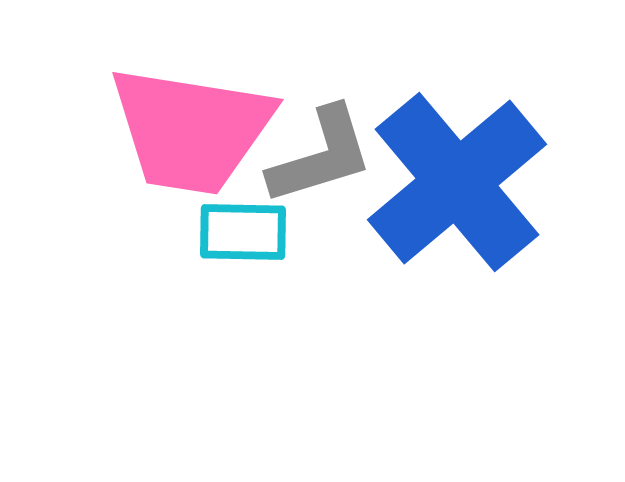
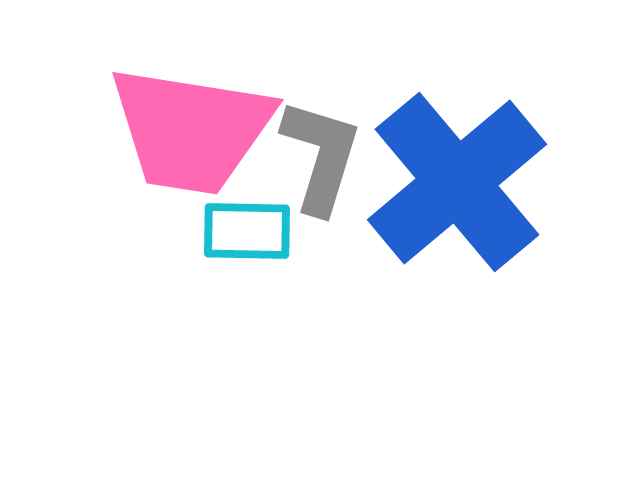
gray L-shape: rotated 56 degrees counterclockwise
cyan rectangle: moved 4 px right, 1 px up
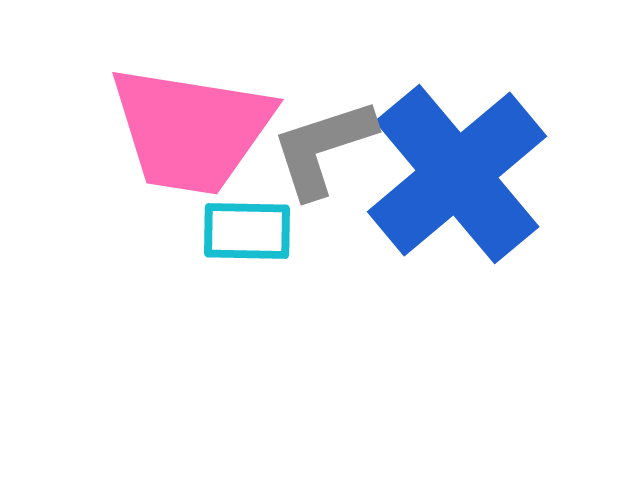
gray L-shape: moved 2 px right, 8 px up; rotated 125 degrees counterclockwise
blue cross: moved 8 px up
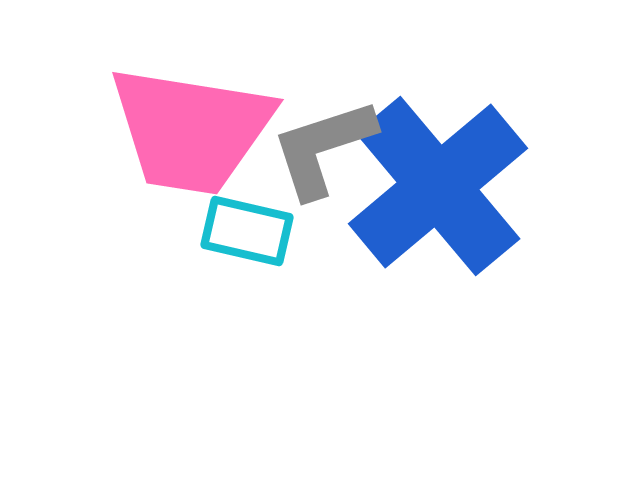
blue cross: moved 19 px left, 12 px down
cyan rectangle: rotated 12 degrees clockwise
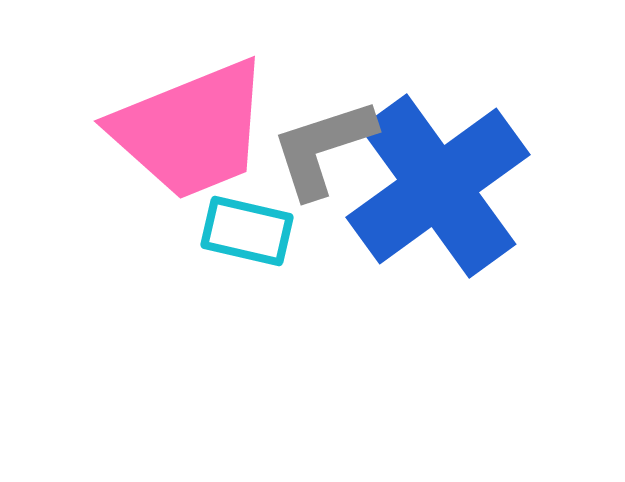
pink trapezoid: rotated 31 degrees counterclockwise
blue cross: rotated 4 degrees clockwise
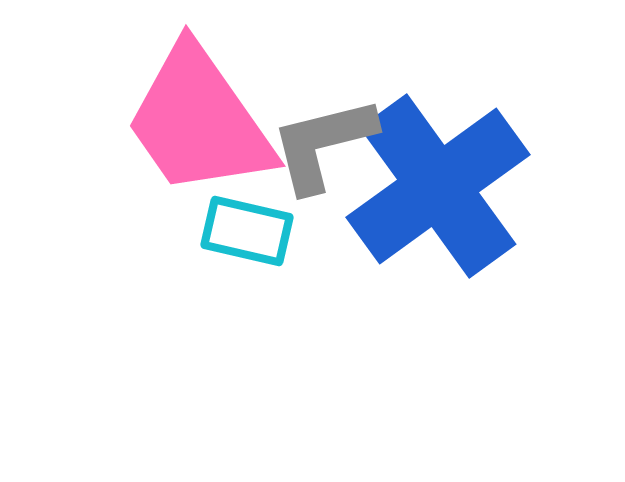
pink trapezoid: moved 8 px right, 9 px up; rotated 77 degrees clockwise
gray L-shape: moved 4 px up; rotated 4 degrees clockwise
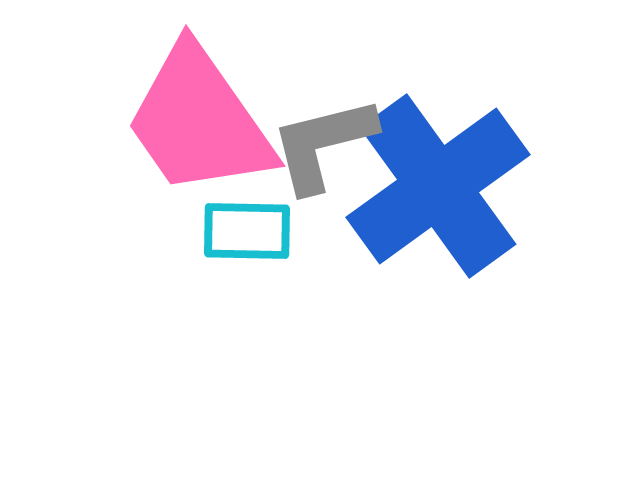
cyan rectangle: rotated 12 degrees counterclockwise
